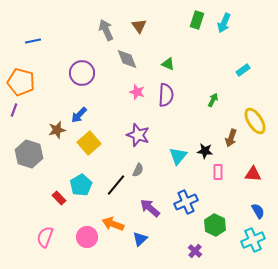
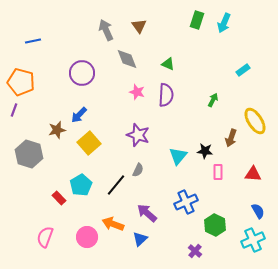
purple arrow: moved 3 px left, 5 px down
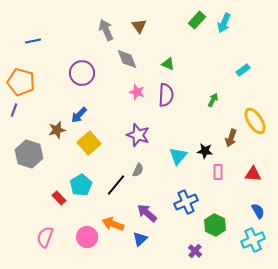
green rectangle: rotated 24 degrees clockwise
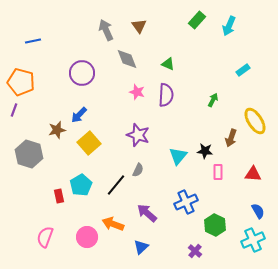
cyan arrow: moved 5 px right, 3 px down
red rectangle: moved 2 px up; rotated 32 degrees clockwise
blue triangle: moved 1 px right, 8 px down
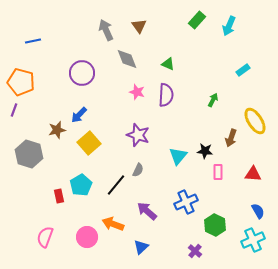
purple arrow: moved 2 px up
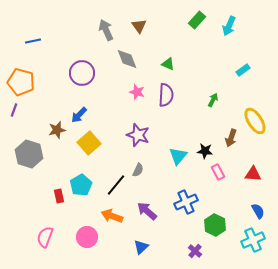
pink rectangle: rotated 28 degrees counterclockwise
orange arrow: moved 1 px left, 8 px up
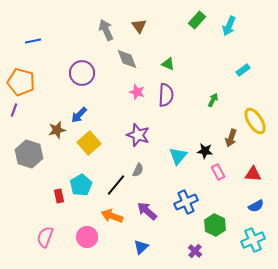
blue semicircle: moved 2 px left, 5 px up; rotated 91 degrees clockwise
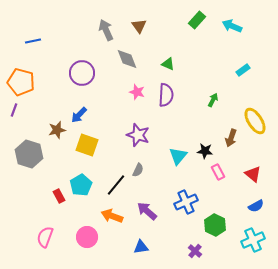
cyan arrow: moved 3 px right; rotated 90 degrees clockwise
yellow square: moved 2 px left, 2 px down; rotated 30 degrees counterclockwise
red triangle: rotated 36 degrees clockwise
red rectangle: rotated 16 degrees counterclockwise
blue triangle: rotated 35 degrees clockwise
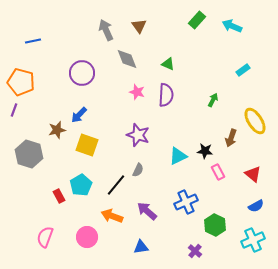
cyan triangle: rotated 24 degrees clockwise
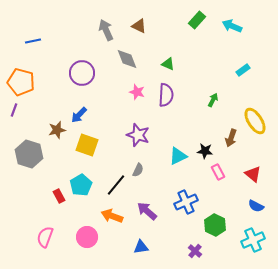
brown triangle: rotated 28 degrees counterclockwise
blue semicircle: rotated 56 degrees clockwise
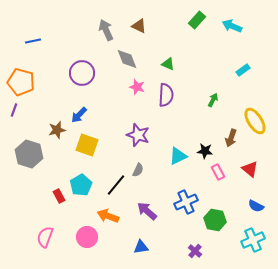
pink star: moved 5 px up
red triangle: moved 3 px left, 5 px up
orange arrow: moved 4 px left
green hexagon: moved 5 px up; rotated 15 degrees counterclockwise
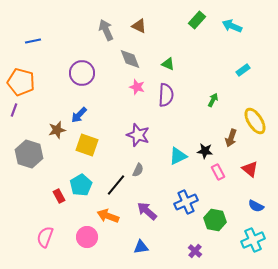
gray diamond: moved 3 px right
